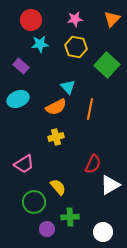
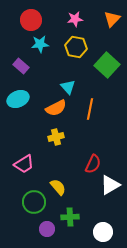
orange semicircle: moved 1 px down
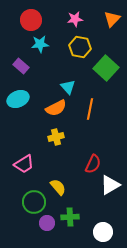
yellow hexagon: moved 4 px right
green square: moved 1 px left, 3 px down
purple circle: moved 6 px up
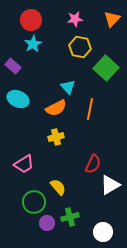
cyan star: moved 7 px left; rotated 24 degrees counterclockwise
purple rectangle: moved 8 px left
cyan ellipse: rotated 45 degrees clockwise
green cross: rotated 12 degrees counterclockwise
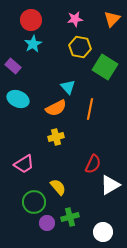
green square: moved 1 px left, 1 px up; rotated 10 degrees counterclockwise
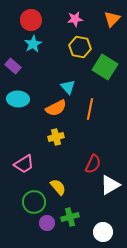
cyan ellipse: rotated 20 degrees counterclockwise
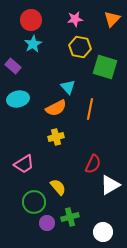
green square: rotated 15 degrees counterclockwise
cyan ellipse: rotated 15 degrees counterclockwise
